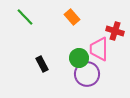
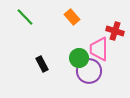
purple circle: moved 2 px right, 3 px up
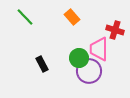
red cross: moved 1 px up
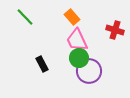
pink trapezoid: moved 22 px left, 9 px up; rotated 25 degrees counterclockwise
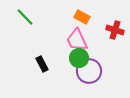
orange rectangle: moved 10 px right; rotated 21 degrees counterclockwise
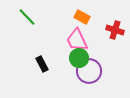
green line: moved 2 px right
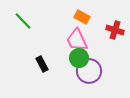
green line: moved 4 px left, 4 px down
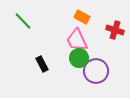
purple circle: moved 7 px right
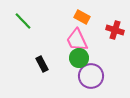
purple circle: moved 5 px left, 5 px down
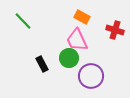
green circle: moved 10 px left
